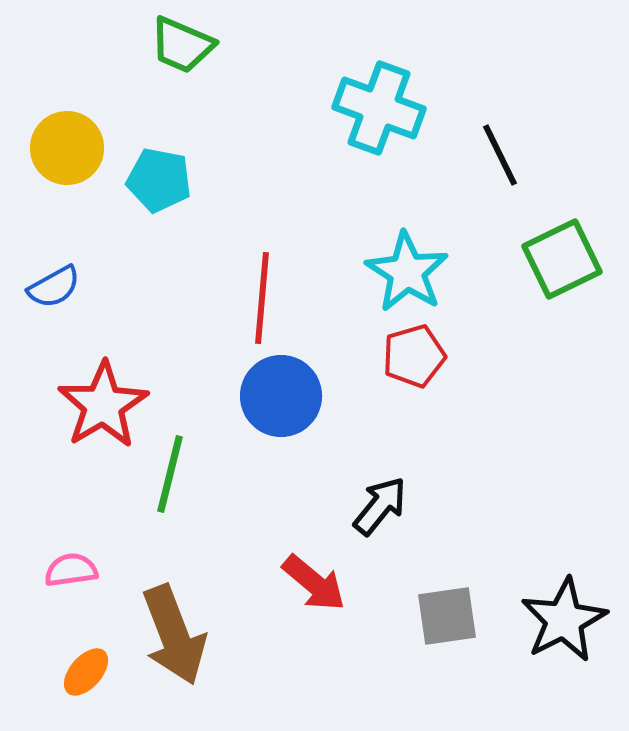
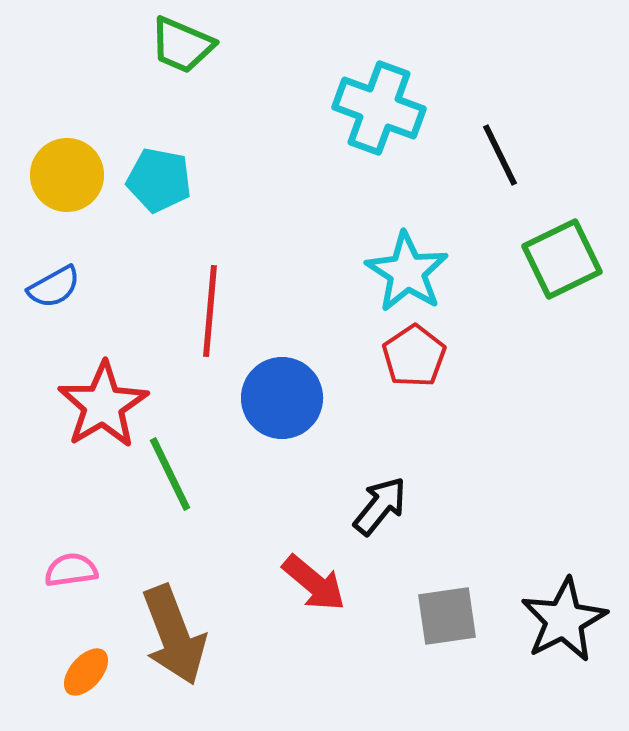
yellow circle: moved 27 px down
red line: moved 52 px left, 13 px down
red pentagon: rotated 18 degrees counterclockwise
blue circle: moved 1 px right, 2 px down
green line: rotated 40 degrees counterclockwise
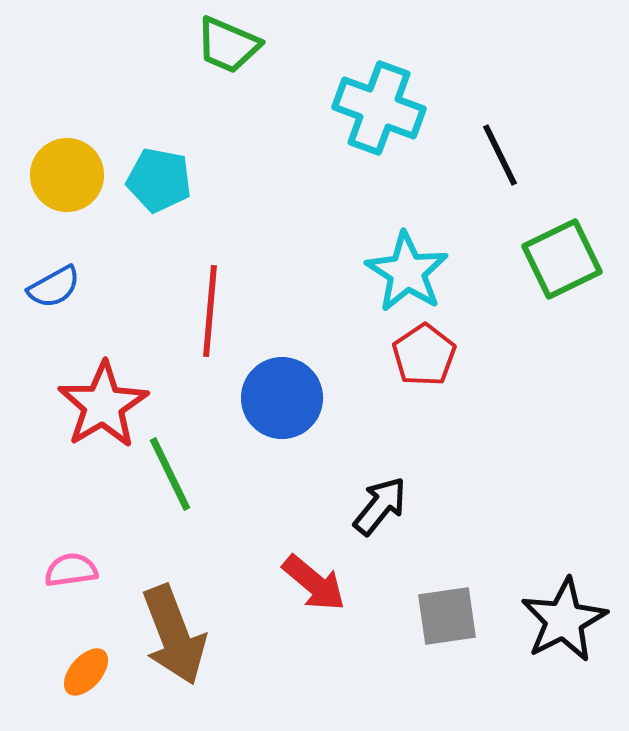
green trapezoid: moved 46 px right
red pentagon: moved 10 px right, 1 px up
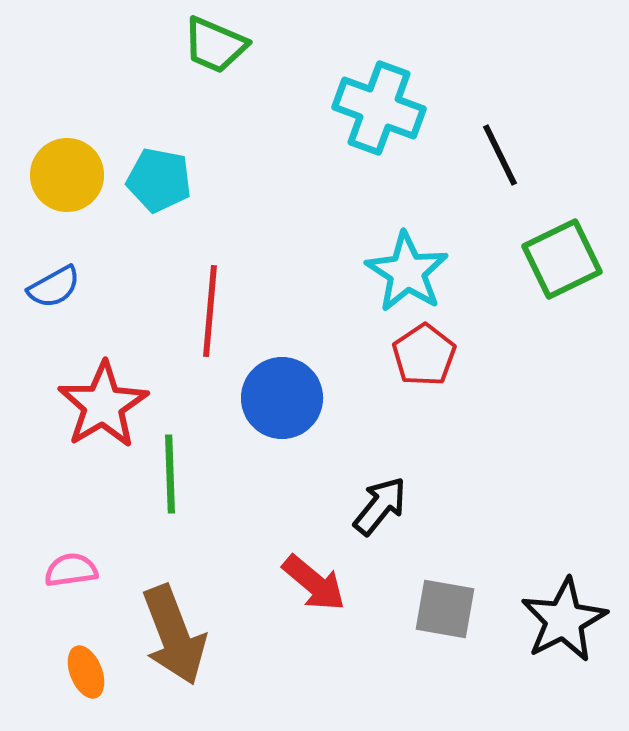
green trapezoid: moved 13 px left
green line: rotated 24 degrees clockwise
gray square: moved 2 px left, 7 px up; rotated 18 degrees clockwise
orange ellipse: rotated 63 degrees counterclockwise
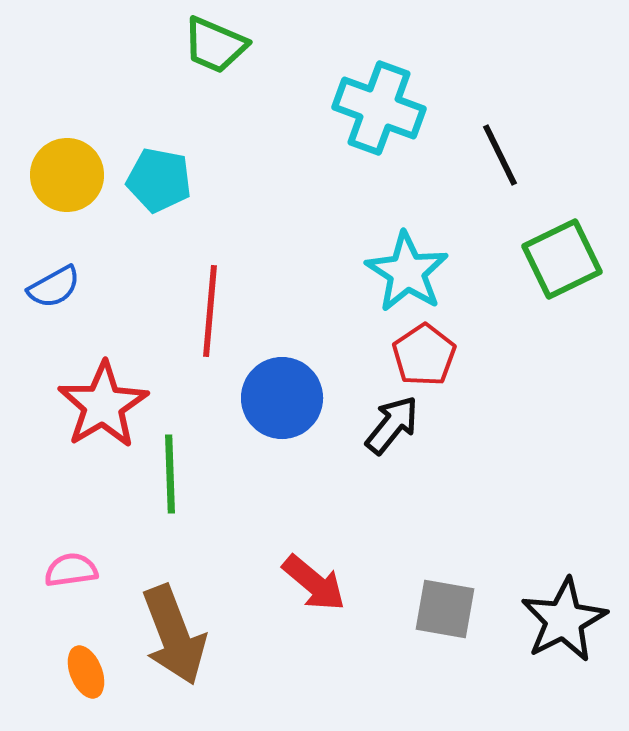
black arrow: moved 12 px right, 81 px up
